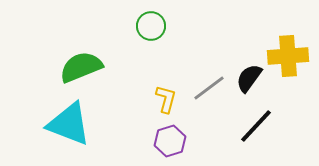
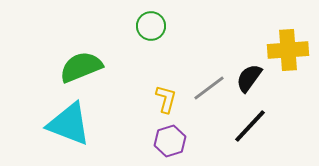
yellow cross: moved 6 px up
black line: moved 6 px left
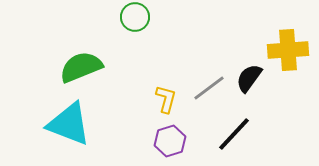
green circle: moved 16 px left, 9 px up
black line: moved 16 px left, 8 px down
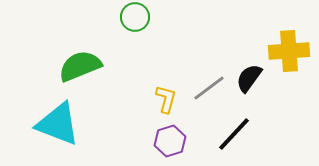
yellow cross: moved 1 px right, 1 px down
green semicircle: moved 1 px left, 1 px up
cyan triangle: moved 11 px left
